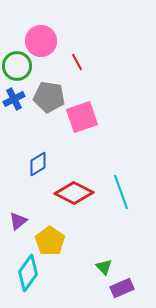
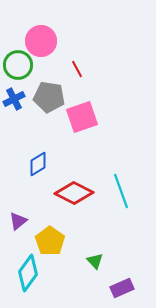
red line: moved 7 px down
green circle: moved 1 px right, 1 px up
cyan line: moved 1 px up
green triangle: moved 9 px left, 6 px up
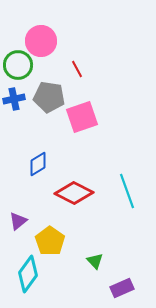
blue cross: rotated 15 degrees clockwise
cyan line: moved 6 px right
cyan diamond: moved 1 px down
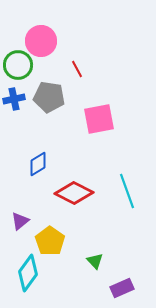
pink square: moved 17 px right, 2 px down; rotated 8 degrees clockwise
purple triangle: moved 2 px right
cyan diamond: moved 1 px up
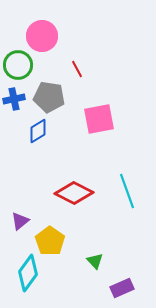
pink circle: moved 1 px right, 5 px up
blue diamond: moved 33 px up
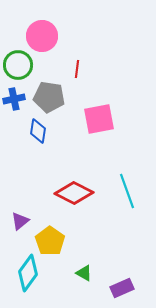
red line: rotated 36 degrees clockwise
blue diamond: rotated 50 degrees counterclockwise
green triangle: moved 11 px left, 12 px down; rotated 18 degrees counterclockwise
